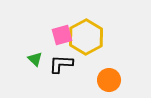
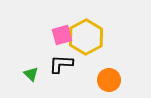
green triangle: moved 4 px left, 15 px down
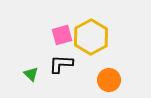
yellow hexagon: moved 5 px right
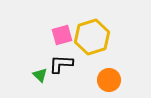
yellow hexagon: moved 1 px right; rotated 12 degrees clockwise
green triangle: moved 9 px right, 1 px down
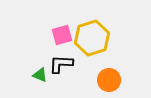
yellow hexagon: moved 1 px down
green triangle: rotated 21 degrees counterclockwise
